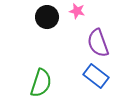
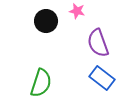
black circle: moved 1 px left, 4 px down
blue rectangle: moved 6 px right, 2 px down
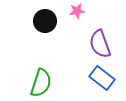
pink star: rotated 21 degrees counterclockwise
black circle: moved 1 px left
purple semicircle: moved 2 px right, 1 px down
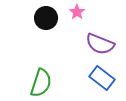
pink star: moved 1 px down; rotated 28 degrees counterclockwise
black circle: moved 1 px right, 3 px up
purple semicircle: rotated 48 degrees counterclockwise
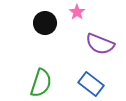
black circle: moved 1 px left, 5 px down
blue rectangle: moved 11 px left, 6 px down
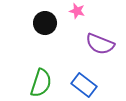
pink star: moved 1 px up; rotated 21 degrees counterclockwise
blue rectangle: moved 7 px left, 1 px down
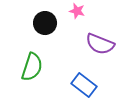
green semicircle: moved 9 px left, 16 px up
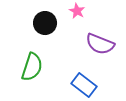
pink star: rotated 14 degrees clockwise
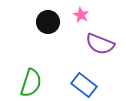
pink star: moved 4 px right, 4 px down
black circle: moved 3 px right, 1 px up
green semicircle: moved 1 px left, 16 px down
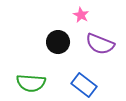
black circle: moved 10 px right, 20 px down
green semicircle: rotated 76 degrees clockwise
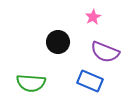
pink star: moved 12 px right, 2 px down; rotated 14 degrees clockwise
purple semicircle: moved 5 px right, 8 px down
blue rectangle: moved 6 px right, 4 px up; rotated 15 degrees counterclockwise
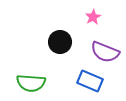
black circle: moved 2 px right
